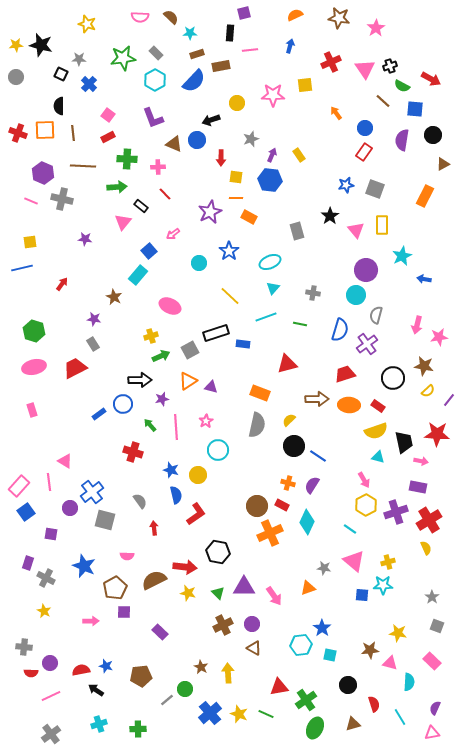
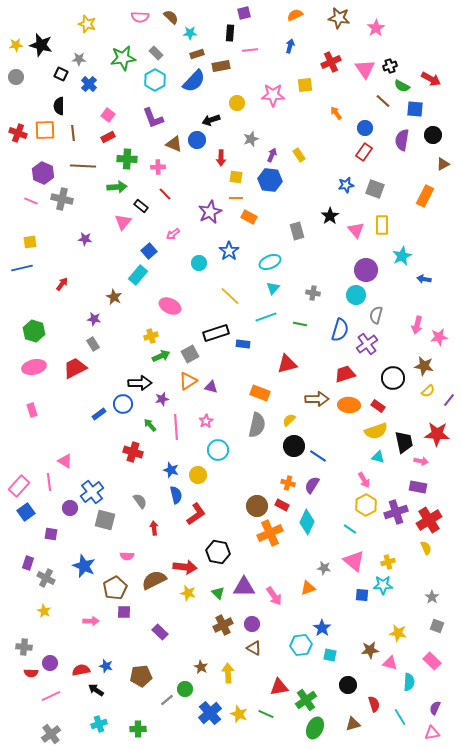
gray square at (190, 350): moved 4 px down
black arrow at (140, 380): moved 3 px down
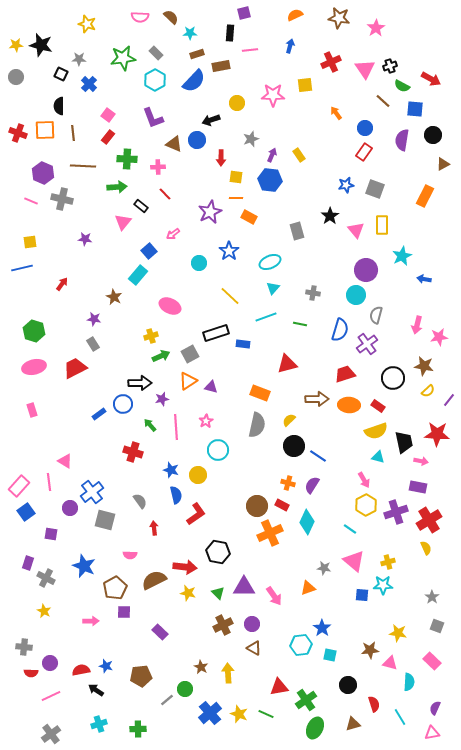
red rectangle at (108, 137): rotated 24 degrees counterclockwise
pink semicircle at (127, 556): moved 3 px right, 1 px up
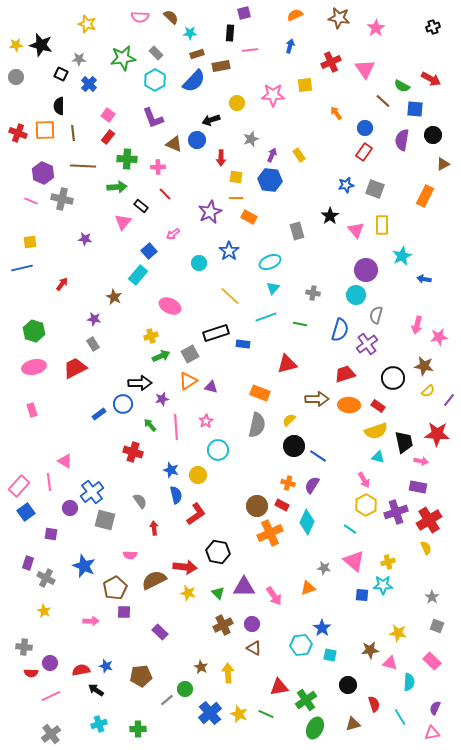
black cross at (390, 66): moved 43 px right, 39 px up
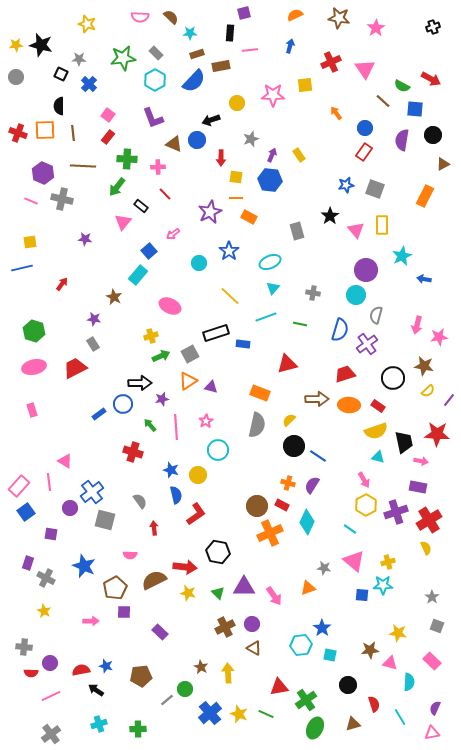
green arrow at (117, 187): rotated 132 degrees clockwise
brown cross at (223, 625): moved 2 px right, 2 px down
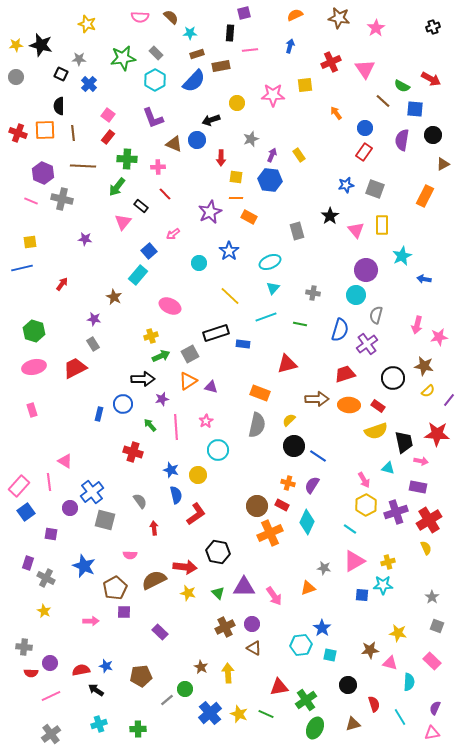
black arrow at (140, 383): moved 3 px right, 4 px up
blue rectangle at (99, 414): rotated 40 degrees counterclockwise
cyan triangle at (378, 457): moved 10 px right, 11 px down
pink triangle at (354, 561): rotated 50 degrees clockwise
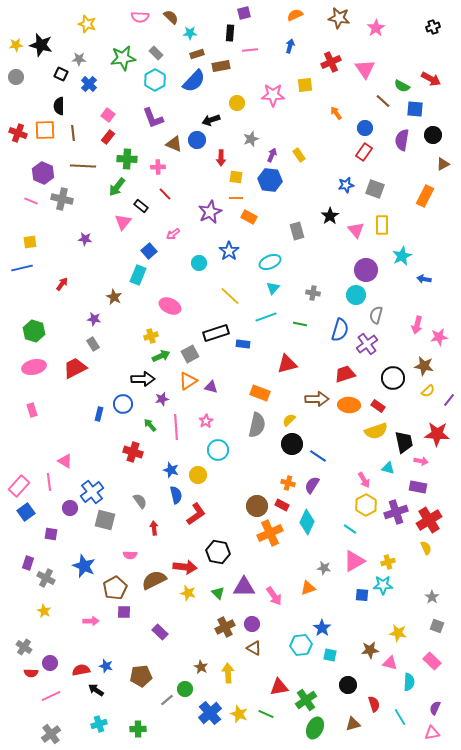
cyan rectangle at (138, 275): rotated 18 degrees counterclockwise
black circle at (294, 446): moved 2 px left, 2 px up
gray cross at (24, 647): rotated 28 degrees clockwise
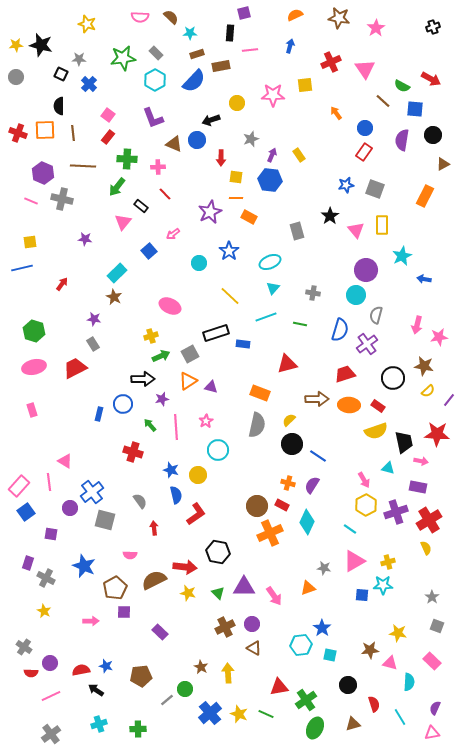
cyan rectangle at (138, 275): moved 21 px left, 2 px up; rotated 24 degrees clockwise
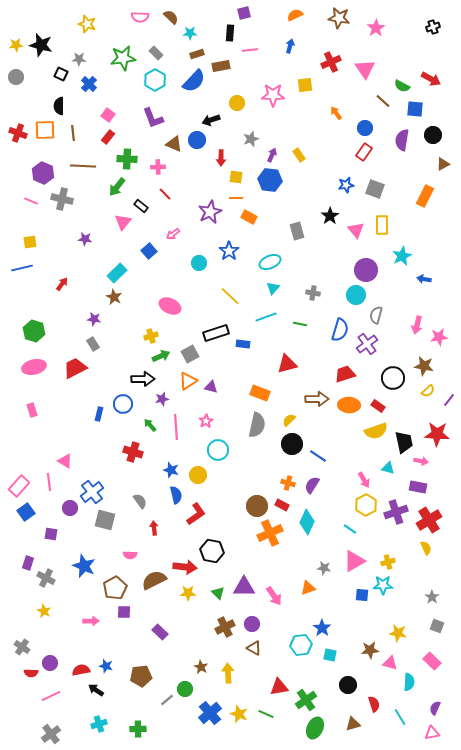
black hexagon at (218, 552): moved 6 px left, 1 px up
yellow star at (188, 593): rotated 14 degrees counterclockwise
gray cross at (24, 647): moved 2 px left
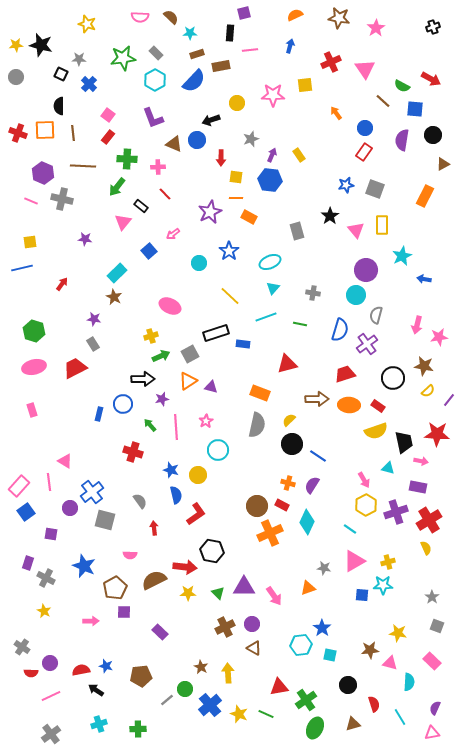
blue cross at (210, 713): moved 8 px up
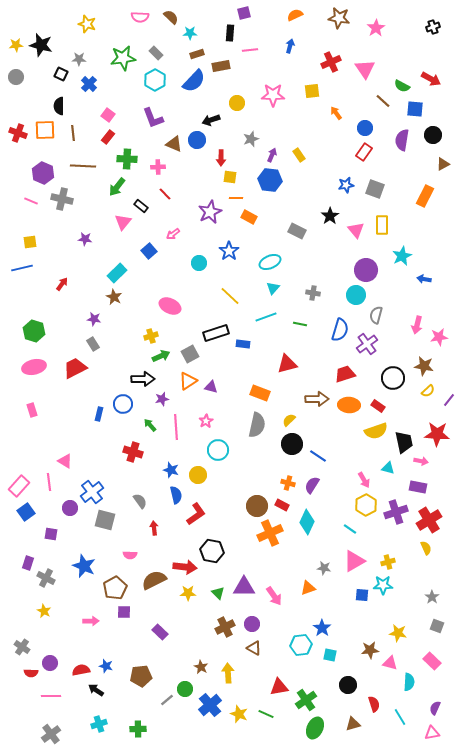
yellow square at (305, 85): moved 7 px right, 6 px down
yellow square at (236, 177): moved 6 px left
gray rectangle at (297, 231): rotated 48 degrees counterclockwise
pink line at (51, 696): rotated 24 degrees clockwise
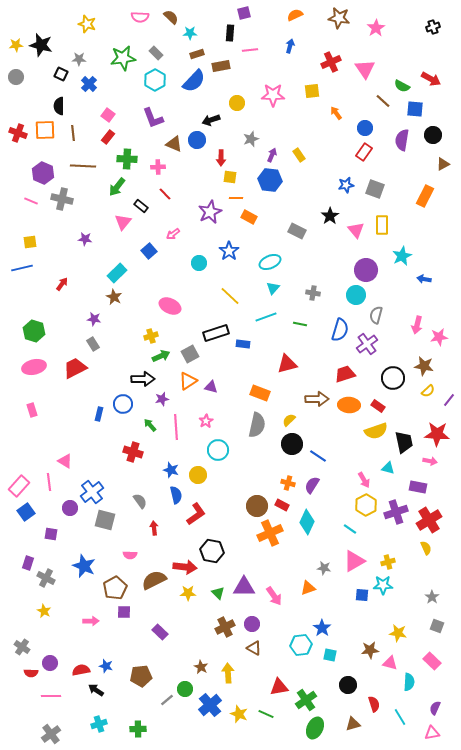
pink arrow at (421, 461): moved 9 px right
